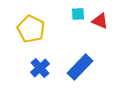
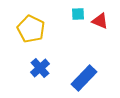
blue rectangle: moved 4 px right, 11 px down
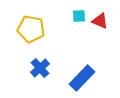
cyan square: moved 1 px right, 2 px down
yellow pentagon: rotated 16 degrees counterclockwise
blue rectangle: moved 2 px left
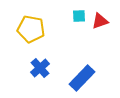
red triangle: rotated 42 degrees counterclockwise
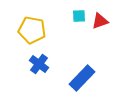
yellow pentagon: moved 1 px right, 1 px down
blue cross: moved 1 px left, 4 px up; rotated 12 degrees counterclockwise
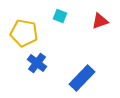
cyan square: moved 19 px left; rotated 24 degrees clockwise
yellow pentagon: moved 8 px left, 3 px down
blue cross: moved 2 px left, 1 px up
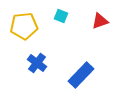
cyan square: moved 1 px right
yellow pentagon: moved 7 px up; rotated 16 degrees counterclockwise
blue rectangle: moved 1 px left, 3 px up
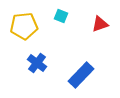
red triangle: moved 3 px down
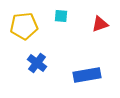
cyan square: rotated 16 degrees counterclockwise
blue rectangle: moved 6 px right; rotated 36 degrees clockwise
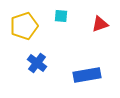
yellow pentagon: rotated 12 degrees counterclockwise
